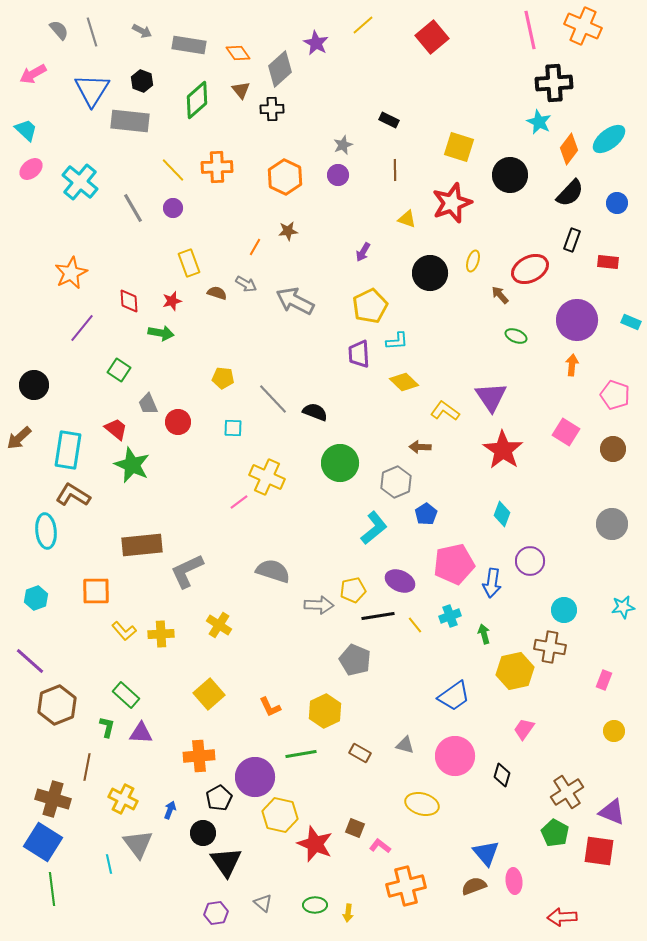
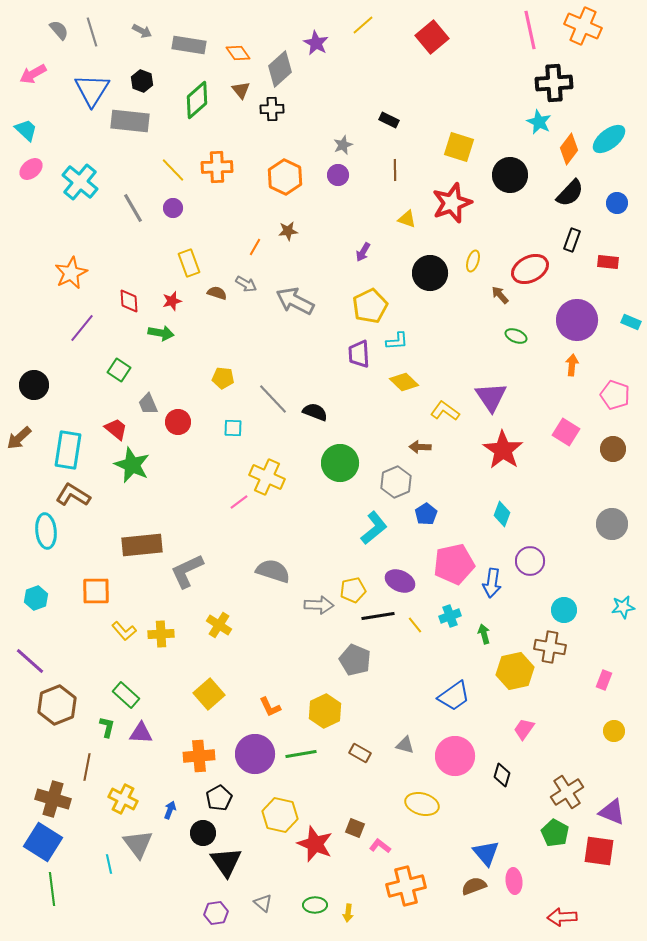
purple circle at (255, 777): moved 23 px up
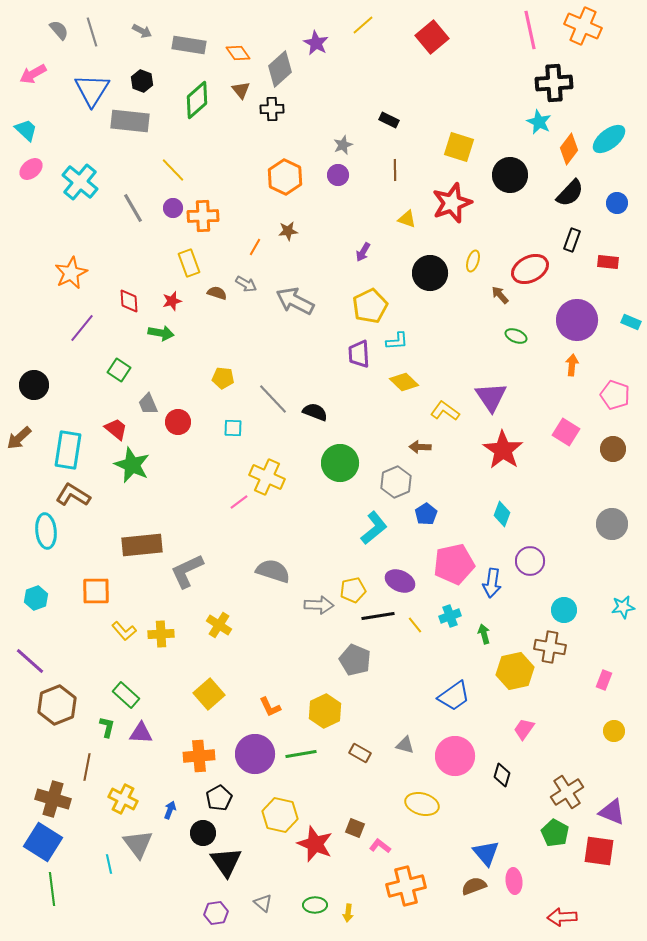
orange cross at (217, 167): moved 14 px left, 49 px down
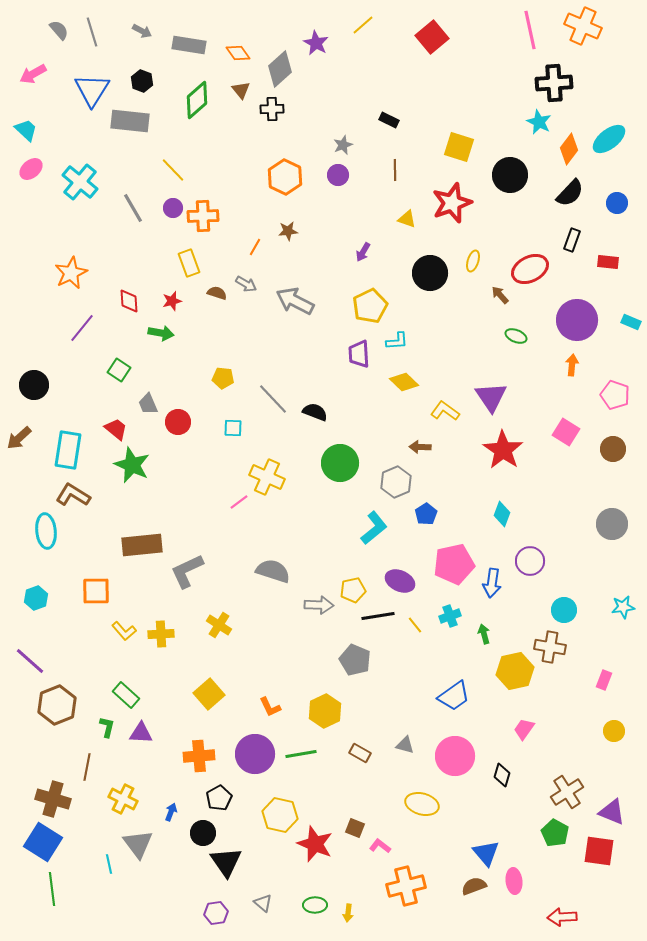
blue arrow at (170, 810): moved 1 px right, 2 px down
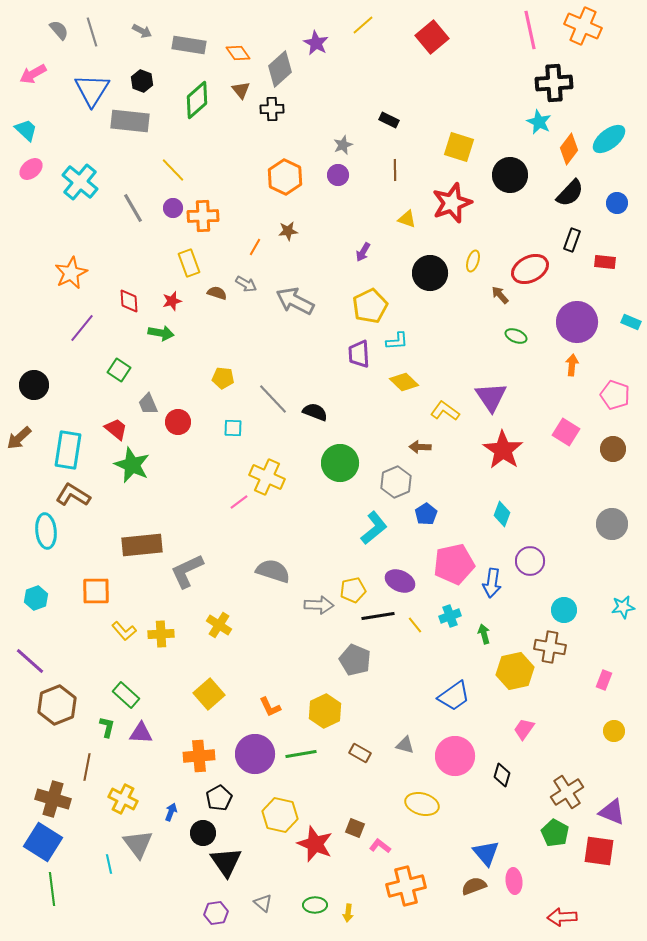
red rectangle at (608, 262): moved 3 px left
purple circle at (577, 320): moved 2 px down
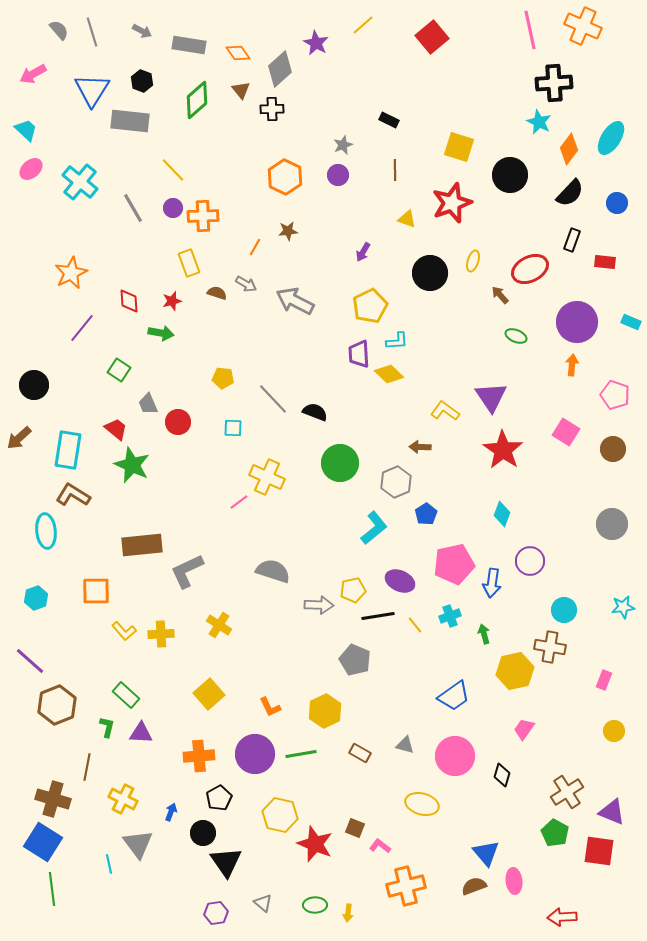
cyan ellipse at (609, 139): moved 2 px right, 1 px up; rotated 20 degrees counterclockwise
yellow diamond at (404, 382): moved 15 px left, 8 px up
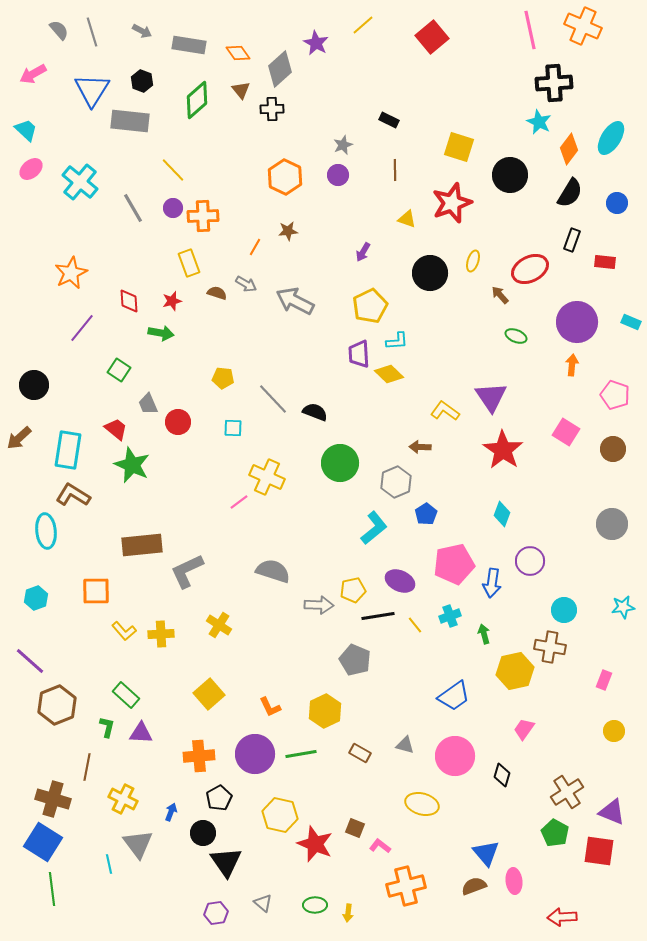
black semicircle at (570, 193): rotated 12 degrees counterclockwise
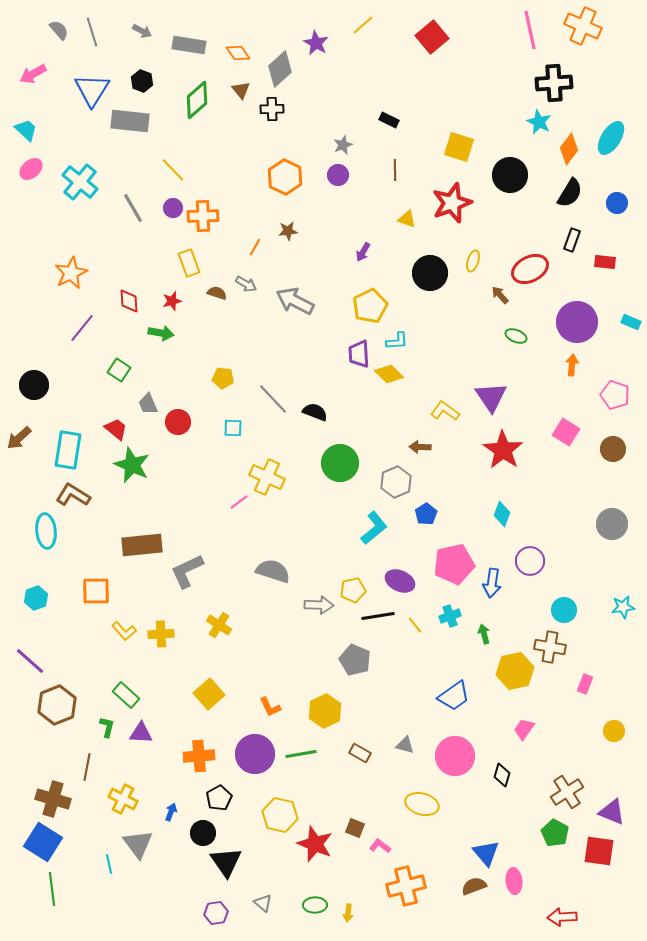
pink rectangle at (604, 680): moved 19 px left, 4 px down
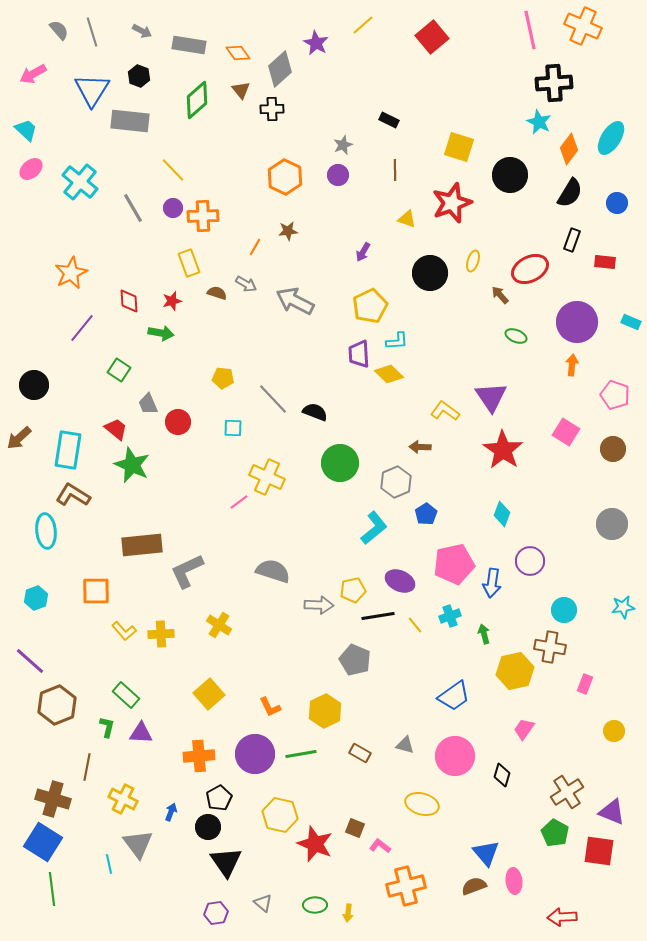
black hexagon at (142, 81): moved 3 px left, 5 px up
black circle at (203, 833): moved 5 px right, 6 px up
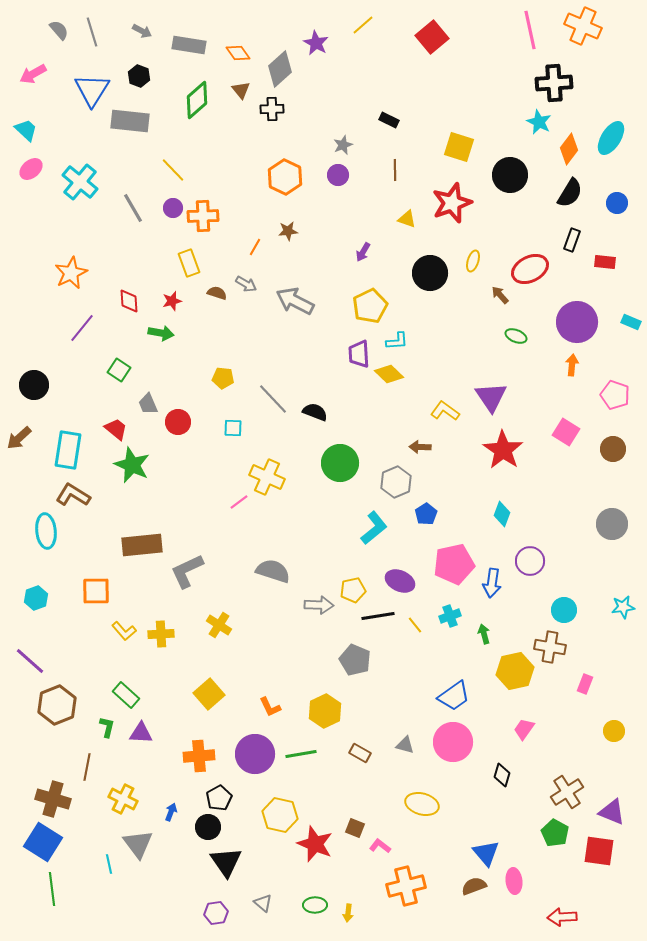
pink circle at (455, 756): moved 2 px left, 14 px up
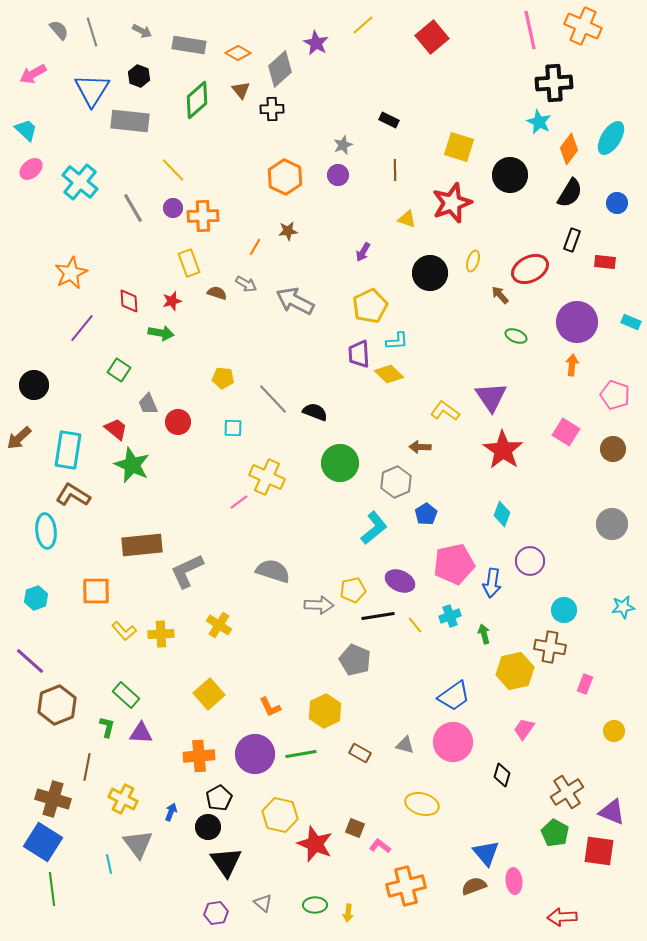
orange diamond at (238, 53): rotated 25 degrees counterclockwise
